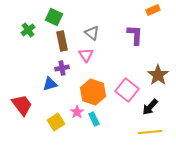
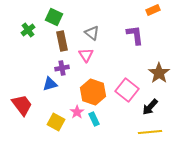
purple L-shape: rotated 10 degrees counterclockwise
brown star: moved 1 px right, 2 px up
yellow square: rotated 30 degrees counterclockwise
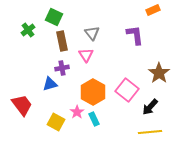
gray triangle: rotated 14 degrees clockwise
orange hexagon: rotated 10 degrees clockwise
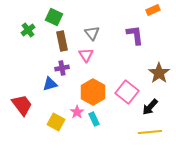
pink square: moved 2 px down
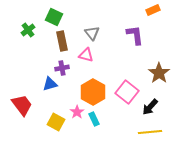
pink triangle: rotated 42 degrees counterclockwise
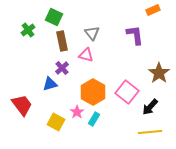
purple cross: rotated 32 degrees counterclockwise
cyan rectangle: rotated 56 degrees clockwise
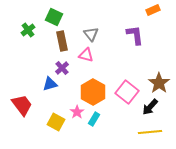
gray triangle: moved 1 px left, 1 px down
brown star: moved 10 px down
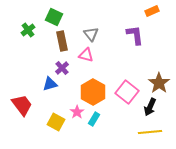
orange rectangle: moved 1 px left, 1 px down
black arrow: rotated 18 degrees counterclockwise
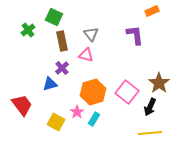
orange hexagon: rotated 15 degrees clockwise
yellow line: moved 1 px down
